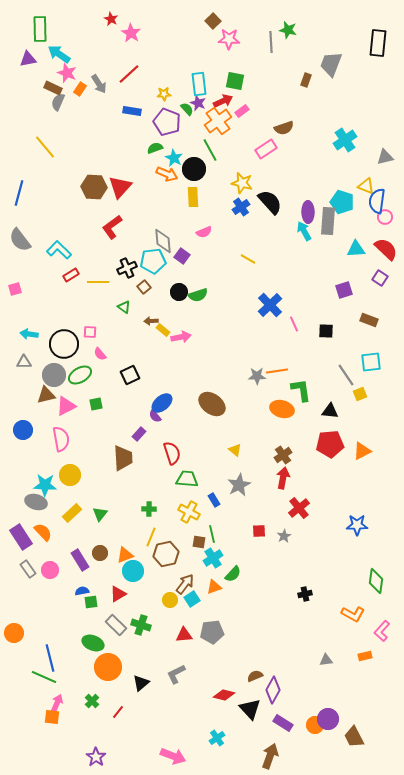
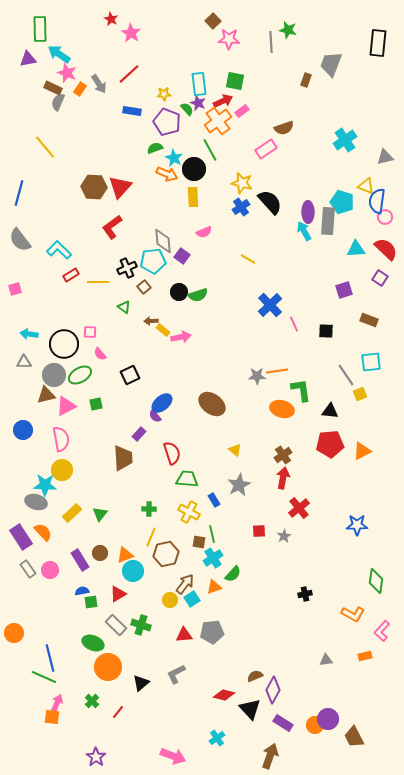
yellow circle at (70, 475): moved 8 px left, 5 px up
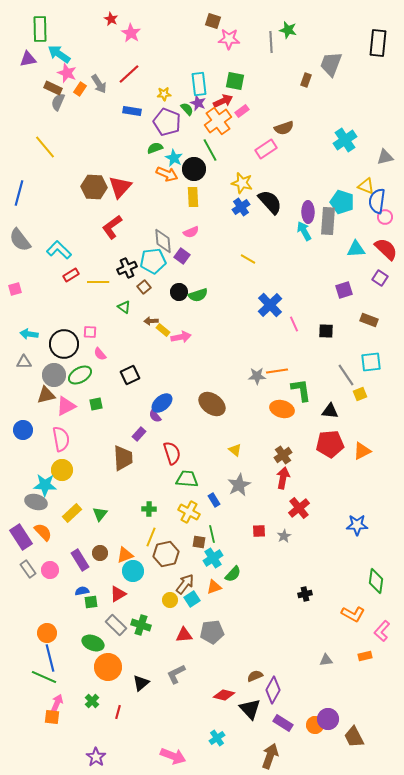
brown square at (213, 21): rotated 28 degrees counterclockwise
pink semicircle at (204, 232): moved 13 px left
orange circle at (14, 633): moved 33 px right
red line at (118, 712): rotated 24 degrees counterclockwise
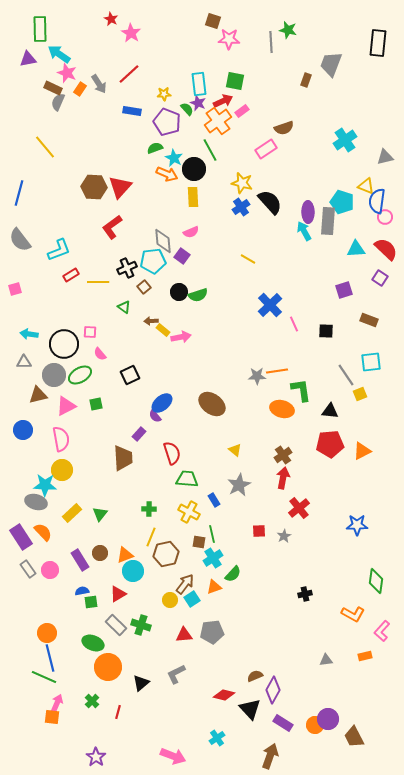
cyan L-shape at (59, 250): rotated 115 degrees clockwise
brown triangle at (46, 395): moved 8 px left
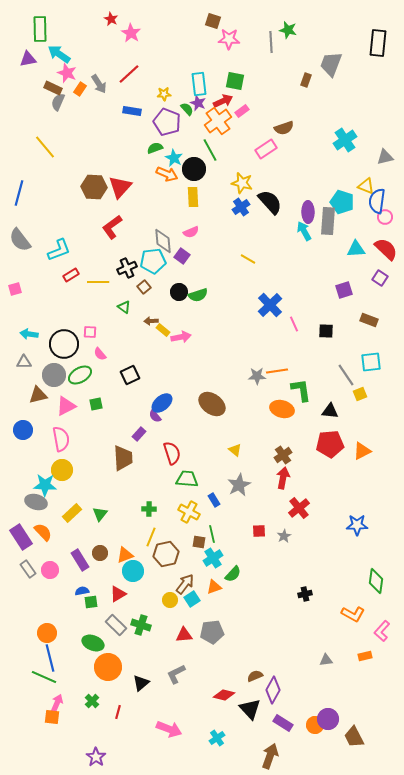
pink arrow at (173, 756): moved 4 px left, 27 px up
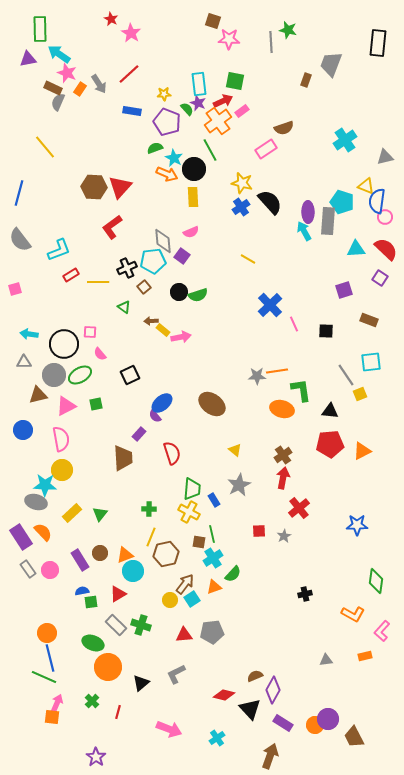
green trapezoid at (187, 479): moved 5 px right, 10 px down; rotated 90 degrees clockwise
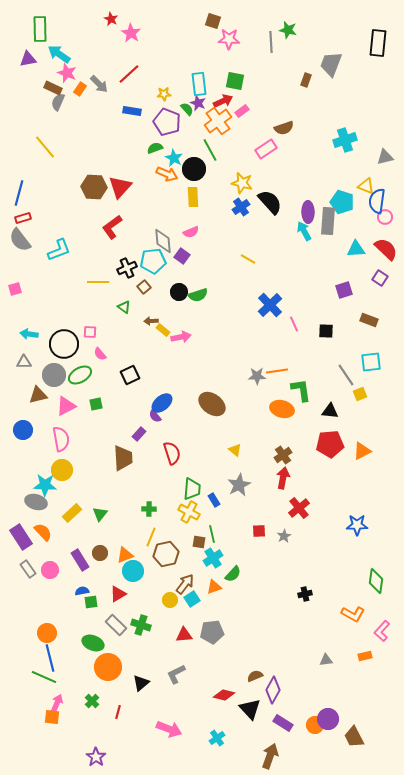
gray arrow at (99, 84): rotated 12 degrees counterclockwise
cyan cross at (345, 140): rotated 15 degrees clockwise
red rectangle at (71, 275): moved 48 px left, 57 px up; rotated 14 degrees clockwise
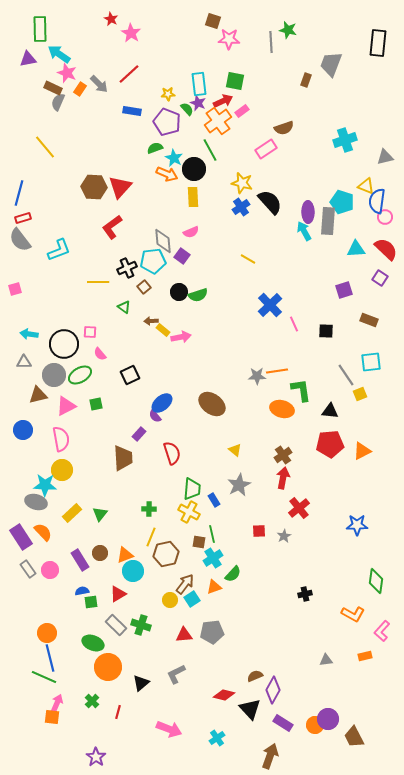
yellow star at (164, 94): moved 4 px right
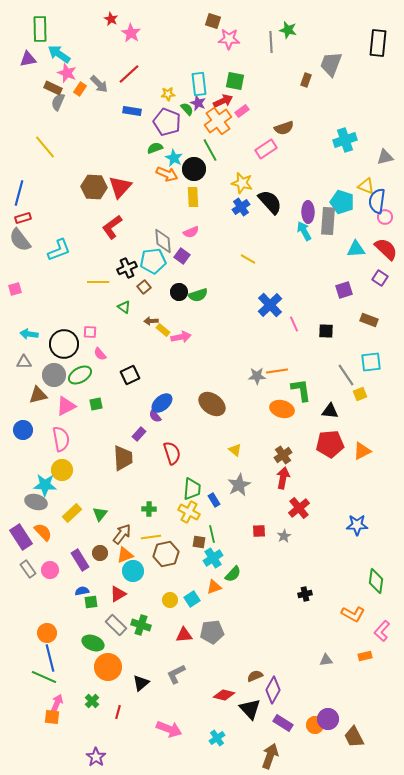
yellow line at (151, 537): rotated 60 degrees clockwise
brown arrow at (185, 584): moved 63 px left, 50 px up
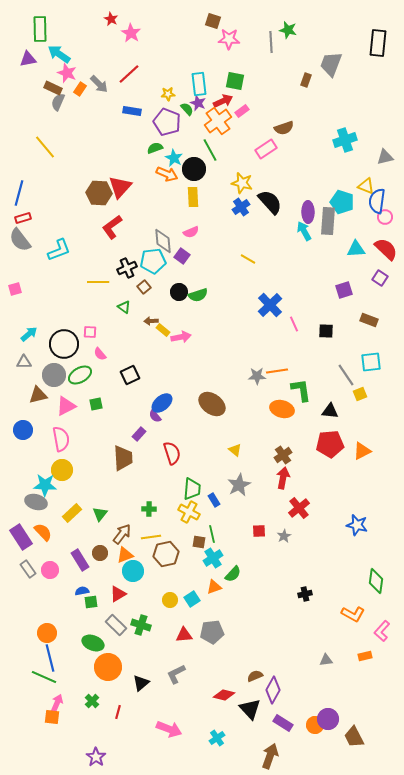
brown hexagon at (94, 187): moved 5 px right, 6 px down
cyan arrow at (29, 334): rotated 132 degrees clockwise
blue star at (357, 525): rotated 15 degrees clockwise
